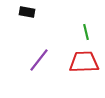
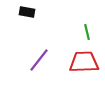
green line: moved 1 px right
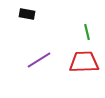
black rectangle: moved 2 px down
purple line: rotated 20 degrees clockwise
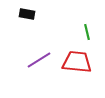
red trapezoid: moved 7 px left; rotated 8 degrees clockwise
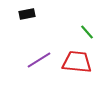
black rectangle: rotated 21 degrees counterclockwise
green line: rotated 28 degrees counterclockwise
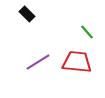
black rectangle: rotated 56 degrees clockwise
purple line: moved 1 px left, 2 px down
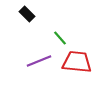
green line: moved 27 px left, 6 px down
purple line: moved 1 px right, 1 px up; rotated 10 degrees clockwise
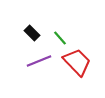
black rectangle: moved 5 px right, 19 px down
red trapezoid: rotated 40 degrees clockwise
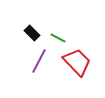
green line: moved 2 px left; rotated 21 degrees counterclockwise
purple line: rotated 40 degrees counterclockwise
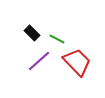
green line: moved 1 px left, 1 px down
purple line: rotated 20 degrees clockwise
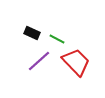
black rectangle: rotated 21 degrees counterclockwise
red trapezoid: moved 1 px left
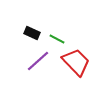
purple line: moved 1 px left
